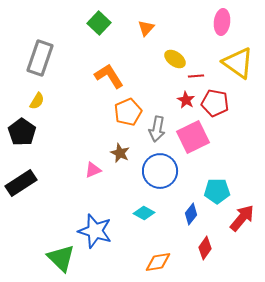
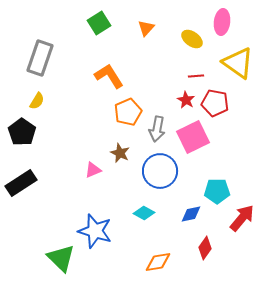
green square: rotated 15 degrees clockwise
yellow ellipse: moved 17 px right, 20 px up
blue diamond: rotated 40 degrees clockwise
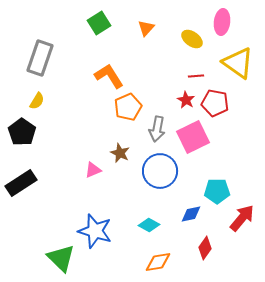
orange pentagon: moved 5 px up
cyan diamond: moved 5 px right, 12 px down
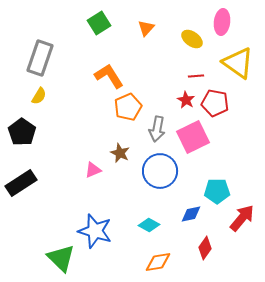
yellow semicircle: moved 2 px right, 5 px up
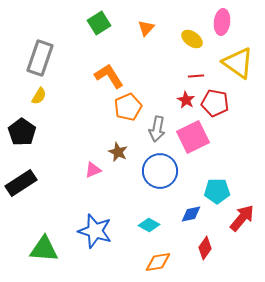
brown star: moved 2 px left, 1 px up
green triangle: moved 17 px left, 9 px up; rotated 40 degrees counterclockwise
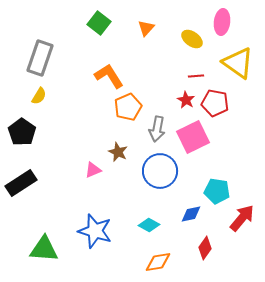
green square: rotated 20 degrees counterclockwise
cyan pentagon: rotated 10 degrees clockwise
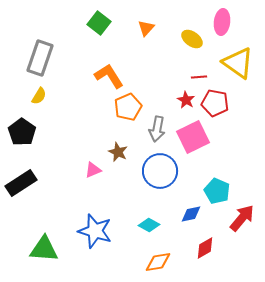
red line: moved 3 px right, 1 px down
cyan pentagon: rotated 15 degrees clockwise
red diamond: rotated 25 degrees clockwise
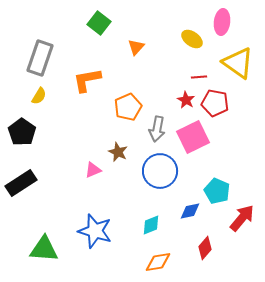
orange triangle: moved 10 px left, 19 px down
orange L-shape: moved 22 px left, 4 px down; rotated 68 degrees counterclockwise
blue diamond: moved 1 px left, 3 px up
cyan diamond: moved 2 px right; rotated 50 degrees counterclockwise
red diamond: rotated 20 degrees counterclockwise
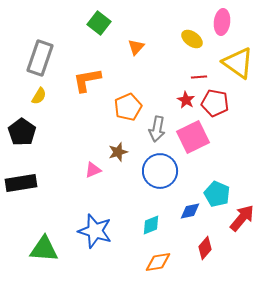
brown star: rotated 30 degrees clockwise
black rectangle: rotated 24 degrees clockwise
cyan pentagon: moved 3 px down
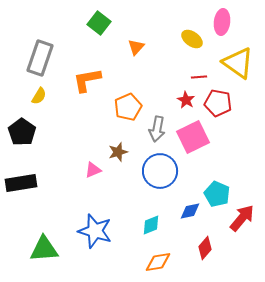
red pentagon: moved 3 px right
green triangle: rotated 8 degrees counterclockwise
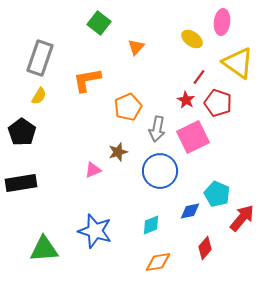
red line: rotated 49 degrees counterclockwise
red pentagon: rotated 8 degrees clockwise
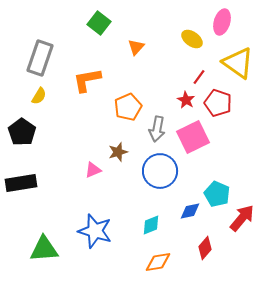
pink ellipse: rotated 10 degrees clockwise
